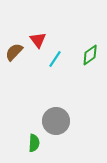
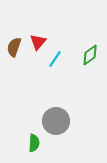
red triangle: moved 2 px down; rotated 18 degrees clockwise
brown semicircle: moved 5 px up; rotated 24 degrees counterclockwise
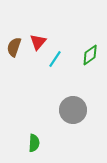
gray circle: moved 17 px right, 11 px up
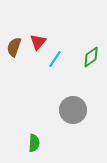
green diamond: moved 1 px right, 2 px down
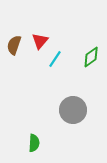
red triangle: moved 2 px right, 1 px up
brown semicircle: moved 2 px up
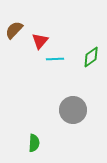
brown semicircle: moved 15 px up; rotated 24 degrees clockwise
cyan line: rotated 54 degrees clockwise
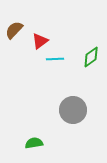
red triangle: rotated 12 degrees clockwise
green semicircle: rotated 102 degrees counterclockwise
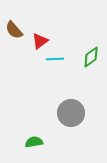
brown semicircle: rotated 84 degrees counterclockwise
gray circle: moved 2 px left, 3 px down
green semicircle: moved 1 px up
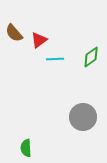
brown semicircle: moved 3 px down
red triangle: moved 1 px left, 1 px up
gray circle: moved 12 px right, 4 px down
green semicircle: moved 8 px left, 6 px down; rotated 84 degrees counterclockwise
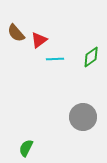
brown semicircle: moved 2 px right
green semicircle: rotated 30 degrees clockwise
